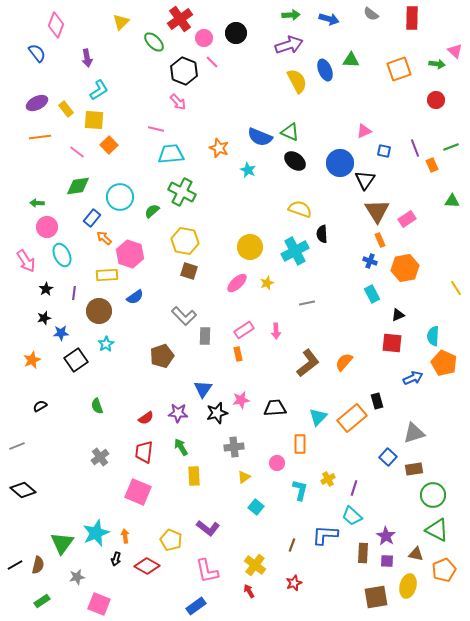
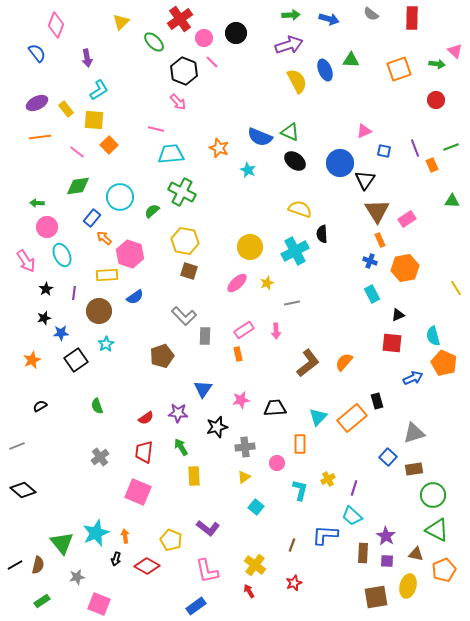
gray line at (307, 303): moved 15 px left
cyan semicircle at (433, 336): rotated 18 degrees counterclockwise
black star at (217, 413): moved 14 px down
gray cross at (234, 447): moved 11 px right
green triangle at (62, 543): rotated 15 degrees counterclockwise
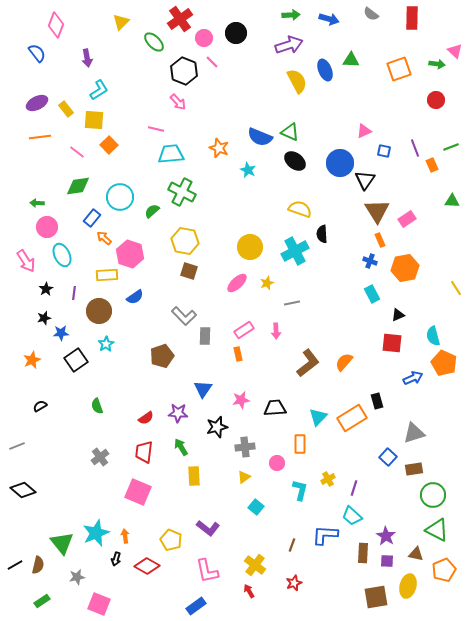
orange rectangle at (352, 418): rotated 8 degrees clockwise
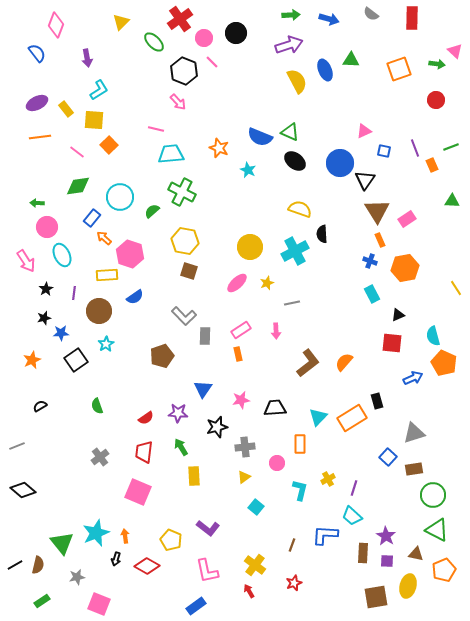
pink rectangle at (244, 330): moved 3 px left
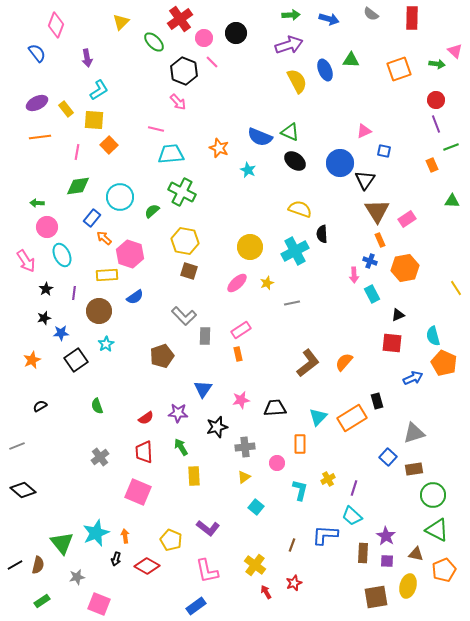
purple line at (415, 148): moved 21 px right, 24 px up
pink line at (77, 152): rotated 63 degrees clockwise
pink arrow at (276, 331): moved 78 px right, 56 px up
red trapezoid at (144, 452): rotated 10 degrees counterclockwise
red arrow at (249, 591): moved 17 px right, 1 px down
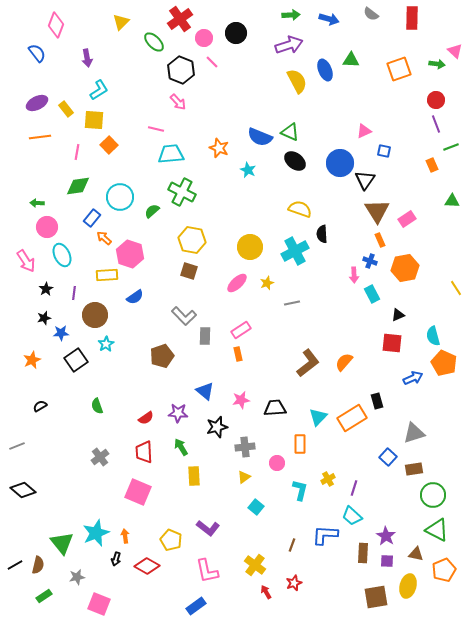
black hexagon at (184, 71): moved 3 px left, 1 px up
yellow hexagon at (185, 241): moved 7 px right, 1 px up
brown circle at (99, 311): moved 4 px left, 4 px down
blue triangle at (203, 389): moved 2 px right, 2 px down; rotated 24 degrees counterclockwise
green rectangle at (42, 601): moved 2 px right, 5 px up
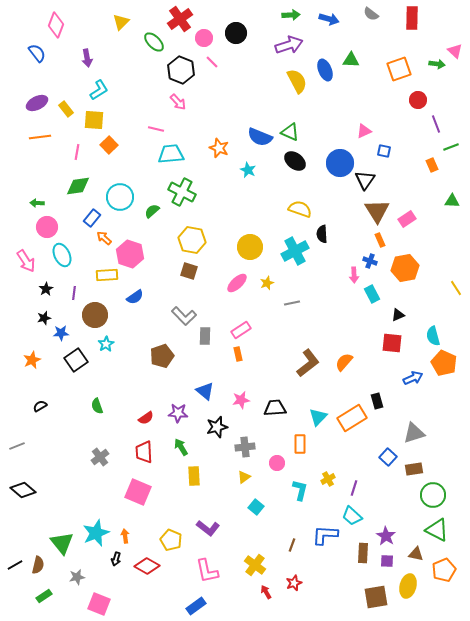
red circle at (436, 100): moved 18 px left
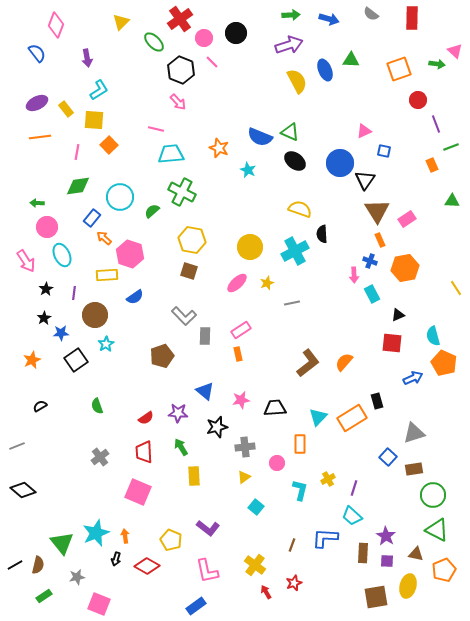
black star at (44, 318): rotated 16 degrees counterclockwise
blue L-shape at (325, 535): moved 3 px down
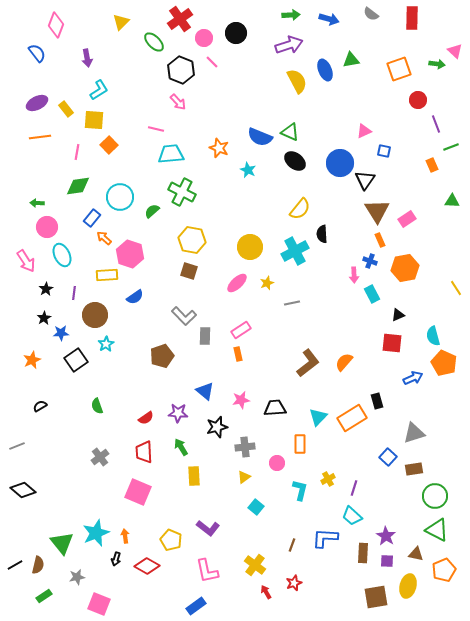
green triangle at (351, 60): rotated 12 degrees counterclockwise
yellow semicircle at (300, 209): rotated 110 degrees clockwise
green circle at (433, 495): moved 2 px right, 1 px down
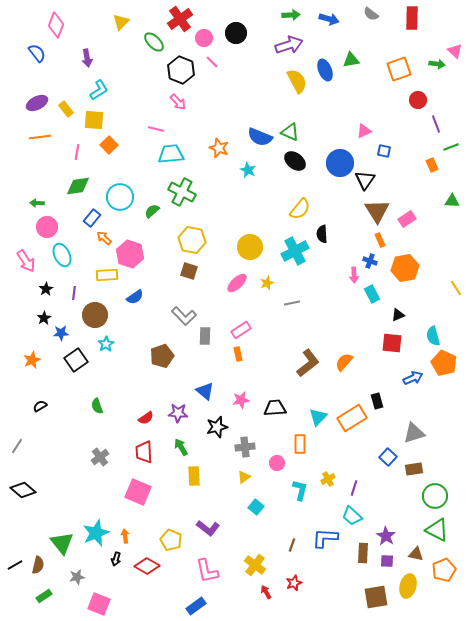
gray line at (17, 446): rotated 35 degrees counterclockwise
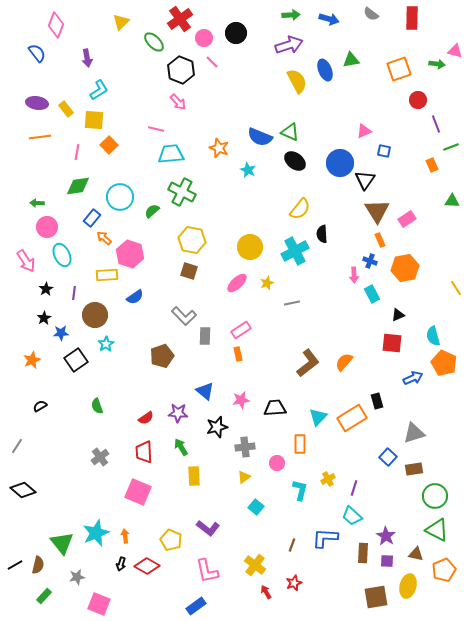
pink triangle at (455, 51): rotated 28 degrees counterclockwise
purple ellipse at (37, 103): rotated 35 degrees clockwise
black arrow at (116, 559): moved 5 px right, 5 px down
green rectangle at (44, 596): rotated 14 degrees counterclockwise
